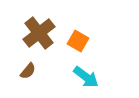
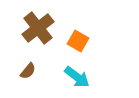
brown cross: moved 1 px left, 5 px up
cyan arrow: moved 9 px left
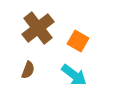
brown semicircle: moved 1 px up; rotated 18 degrees counterclockwise
cyan arrow: moved 3 px left, 2 px up
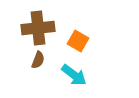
brown cross: rotated 32 degrees clockwise
brown semicircle: moved 10 px right, 10 px up
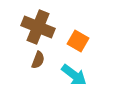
brown cross: moved 1 px up; rotated 28 degrees clockwise
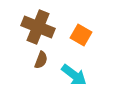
orange square: moved 3 px right, 6 px up
brown semicircle: moved 3 px right
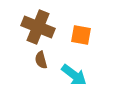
orange square: rotated 20 degrees counterclockwise
brown semicircle: rotated 144 degrees clockwise
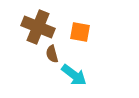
orange square: moved 1 px left, 3 px up
brown semicircle: moved 11 px right, 6 px up
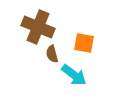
orange square: moved 4 px right, 11 px down
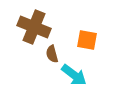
brown cross: moved 4 px left
orange square: moved 3 px right, 3 px up
